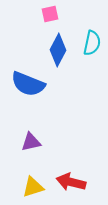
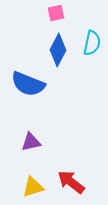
pink square: moved 6 px right, 1 px up
red arrow: rotated 24 degrees clockwise
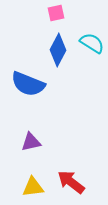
cyan semicircle: rotated 70 degrees counterclockwise
yellow triangle: rotated 10 degrees clockwise
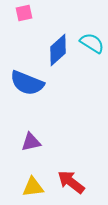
pink square: moved 32 px left
blue diamond: rotated 20 degrees clockwise
blue semicircle: moved 1 px left, 1 px up
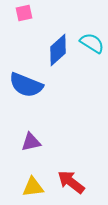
blue semicircle: moved 1 px left, 2 px down
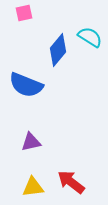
cyan semicircle: moved 2 px left, 6 px up
blue diamond: rotated 8 degrees counterclockwise
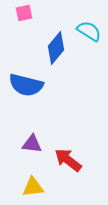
cyan semicircle: moved 1 px left, 6 px up
blue diamond: moved 2 px left, 2 px up
blue semicircle: rotated 8 degrees counterclockwise
purple triangle: moved 1 px right, 2 px down; rotated 20 degrees clockwise
red arrow: moved 3 px left, 22 px up
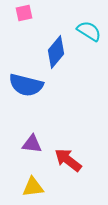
blue diamond: moved 4 px down
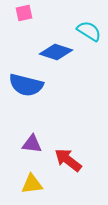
blue diamond: rotated 68 degrees clockwise
yellow triangle: moved 1 px left, 3 px up
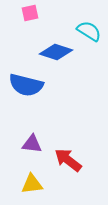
pink square: moved 6 px right
